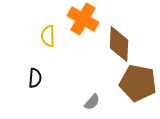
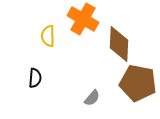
gray semicircle: moved 4 px up
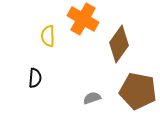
brown diamond: rotated 33 degrees clockwise
brown pentagon: moved 8 px down
gray semicircle: rotated 150 degrees counterclockwise
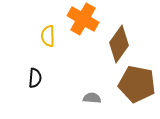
brown pentagon: moved 1 px left, 7 px up
gray semicircle: rotated 24 degrees clockwise
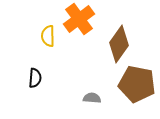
orange cross: moved 4 px left; rotated 24 degrees clockwise
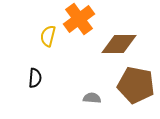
yellow semicircle: rotated 15 degrees clockwise
brown diamond: rotated 54 degrees clockwise
brown pentagon: moved 1 px left, 1 px down
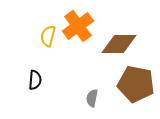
orange cross: moved 1 px left, 7 px down
black semicircle: moved 2 px down
brown pentagon: moved 1 px up
gray semicircle: rotated 84 degrees counterclockwise
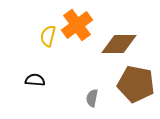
orange cross: moved 1 px left, 1 px up
black semicircle: rotated 90 degrees counterclockwise
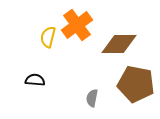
yellow semicircle: moved 1 px down
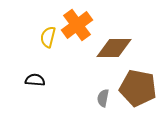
brown diamond: moved 5 px left, 4 px down
brown pentagon: moved 2 px right, 4 px down
gray semicircle: moved 11 px right
